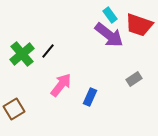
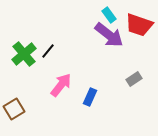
cyan rectangle: moved 1 px left
green cross: moved 2 px right
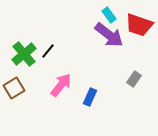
gray rectangle: rotated 21 degrees counterclockwise
brown square: moved 21 px up
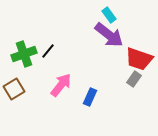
red trapezoid: moved 34 px down
green cross: rotated 20 degrees clockwise
brown square: moved 1 px down
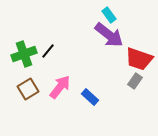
gray rectangle: moved 1 px right, 2 px down
pink arrow: moved 1 px left, 2 px down
brown square: moved 14 px right
blue rectangle: rotated 72 degrees counterclockwise
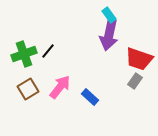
purple arrow: rotated 64 degrees clockwise
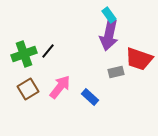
gray rectangle: moved 19 px left, 9 px up; rotated 42 degrees clockwise
